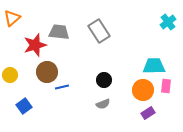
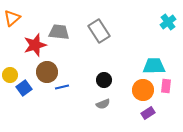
blue square: moved 18 px up
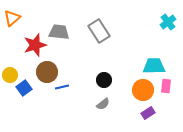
gray semicircle: rotated 16 degrees counterclockwise
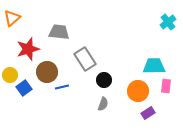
gray rectangle: moved 14 px left, 28 px down
red star: moved 7 px left, 4 px down
orange circle: moved 5 px left, 1 px down
gray semicircle: rotated 32 degrees counterclockwise
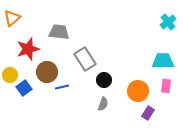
cyan trapezoid: moved 9 px right, 5 px up
purple rectangle: rotated 24 degrees counterclockwise
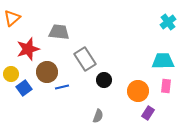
yellow circle: moved 1 px right, 1 px up
gray semicircle: moved 5 px left, 12 px down
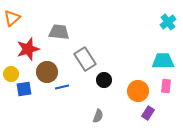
blue square: moved 1 px down; rotated 28 degrees clockwise
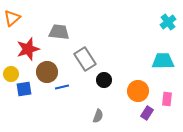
pink rectangle: moved 1 px right, 13 px down
purple rectangle: moved 1 px left
